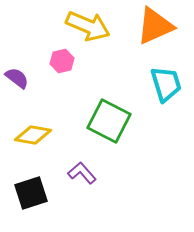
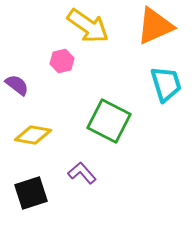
yellow arrow: rotated 12 degrees clockwise
purple semicircle: moved 7 px down
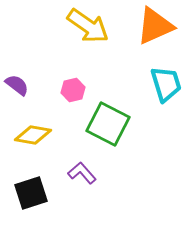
pink hexagon: moved 11 px right, 29 px down
green square: moved 1 px left, 3 px down
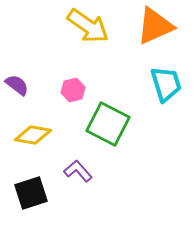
purple L-shape: moved 4 px left, 2 px up
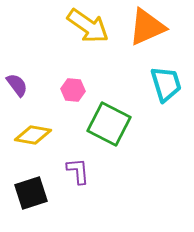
orange triangle: moved 8 px left, 1 px down
purple semicircle: rotated 15 degrees clockwise
pink hexagon: rotated 20 degrees clockwise
green square: moved 1 px right
purple L-shape: rotated 36 degrees clockwise
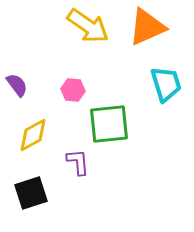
green square: rotated 33 degrees counterclockwise
yellow diamond: rotated 39 degrees counterclockwise
purple L-shape: moved 9 px up
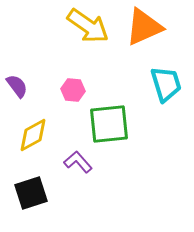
orange triangle: moved 3 px left
purple semicircle: moved 1 px down
purple L-shape: rotated 36 degrees counterclockwise
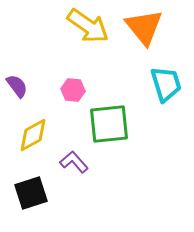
orange triangle: rotated 45 degrees counterclockwise
purple L-shape: moved 4 px left
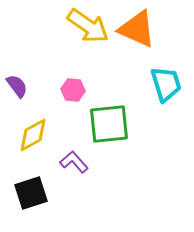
orange triangle: moved 7 px left, 2 px down; rotated 27 degrees counterclockwise
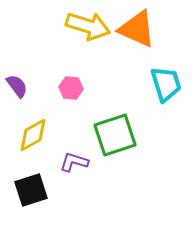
yellow arrow: rotated 18 degrees counterclockwise
pink hexagon: moved 2 px left, 2 px up
green square: moved 6 px right, 11 px down; rotated 12 degrees counterclockwise
purple L-shape: rotated 32 degrees counterclockwise
black square: moved 3 px up
